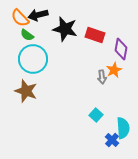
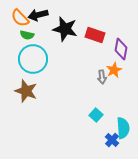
green semicircle: rotated 24 degrees counterclockwise
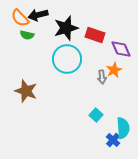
black star: moved 1 px right, 1 px up; rotated 30 degrees counterclockwise
purple diamond: rotated 35 degrees counterclockwise
cyan circle: moved 34 px right
blue cross: moved 1 px right
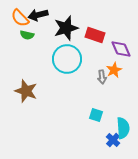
cyan square: rotated 24 degrees counterclockwise
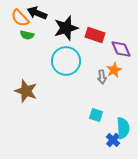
black arrow: moved 1 px left, 2 px up; rotated 36 degrees clockwise
cyan circle: moved 1 px left, 2 px down
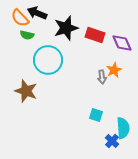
purple diamond: moved 1 px right, 6 px up
cyan circle: moved 18 px left, 1 px up
blue cross: moved 1 px left, 1 px down
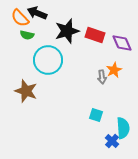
black star: moved 1 px right, 3 px down
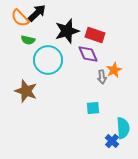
black arrow: rotated 114 degrees clockwise
green semicircle: moved 1 px right, 5 px down
purple diamond: moved 34 px left, 11 px down
cyan square: moved 3 px left, 7 px up; rotated 24 degrees counterclockwise
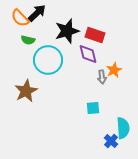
purple diamond: rotated 10 degrees clockwise
brown star: rotated 25 degrees clockwise
blue cross: moved 1 px left
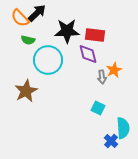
black star: rotated 15 degrees clockwise
red rectangle: rotated 12 degrees counterclockwise
cyan square: moved 5 px right; rotated 32 degrees clockwise
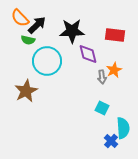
black arrow: moved 12 px down
black star: moved 5 px right
red rectangle: moved 20 px right
cyan circle: moved 1 px left, 1 px down
cyan square: moved 4 px right
